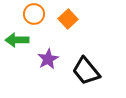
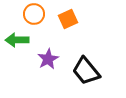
orange square: rotated 18 degrees clockwise
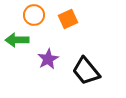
orange circle: moved 1 px down
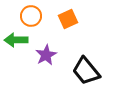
orange circle: moved 3 px left, 1 px down
green arrow: moved 1 px left
purple star: moved 2 px left, 4 px up
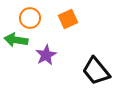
orange circle: moved 1 px left, 2 px down
green arrow: rotated 10 degrees clockwise
black trapezoid: moved 10 px right
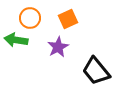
purple star: moved 12 px right, 8 px up
